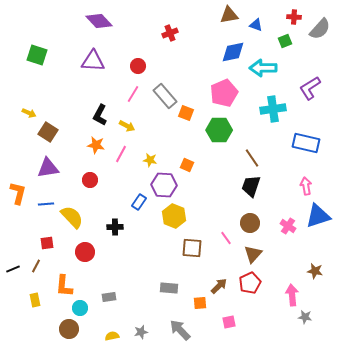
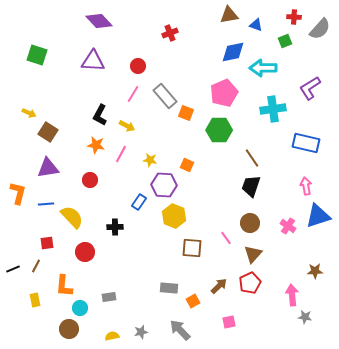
brown star at (315, 271): rotated 14 degrees counterclockwise
orange square at (200, 303): moved 7 px left, 2 px up; rotated 24 degrees counterclockwise
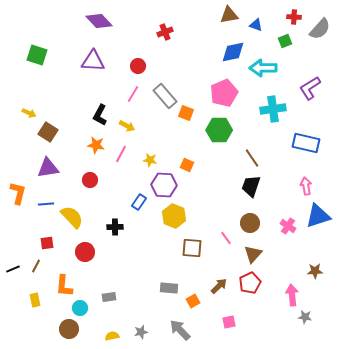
red cross at (170, 33): moved 5 px left, 1 px up
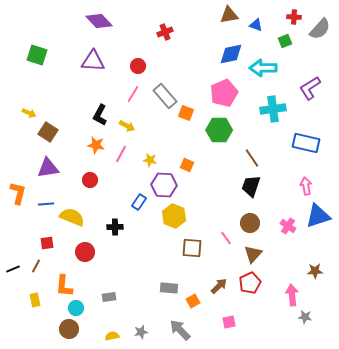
blue diamond at (233, 52): moved 2 px left, 2 px down
yellow semicircle at (72, 217): rotated 25 degrees counterclockwise
cyan circle at (80, 308): moved 4 px left
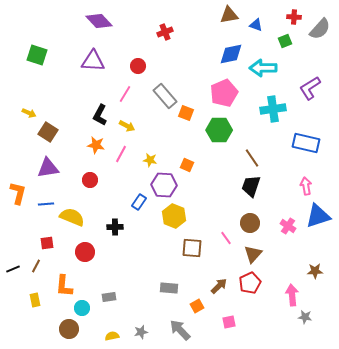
pink line at (133, 94): moved 8 px left
orange square at (193, 301): moved 4 px right, 5 px down
cyan circle at (76, 308): moved 6 px right
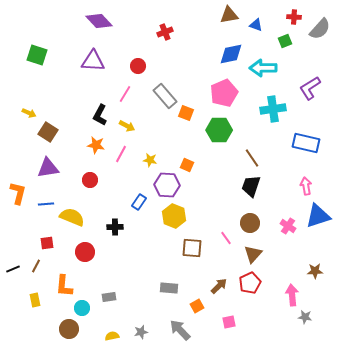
purple hexagon at (164, 185): moved 3 px right
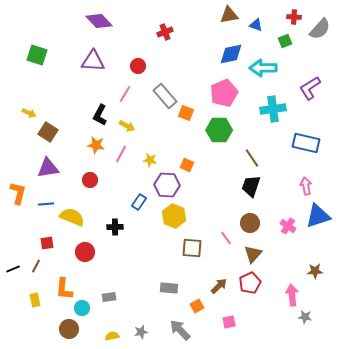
orange L-shape at (64, 286): moved 3 px down
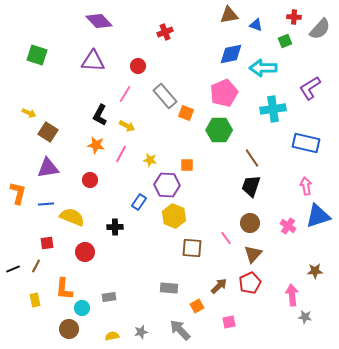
orange square at (187, 165): rotated 24 degrees counterclockwise
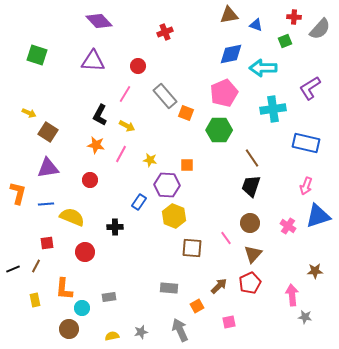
pink arrow at (306, 186): rotated 150 degrees counterclockwise
gray arrow at (180, 330): rotated 20 degrees clockwise
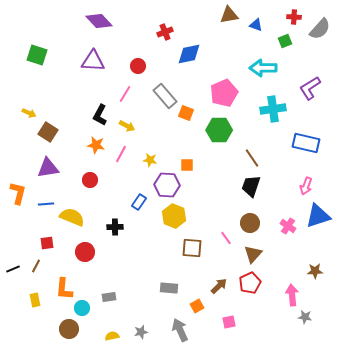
blue diamond at (231, 54): moved 42 px left
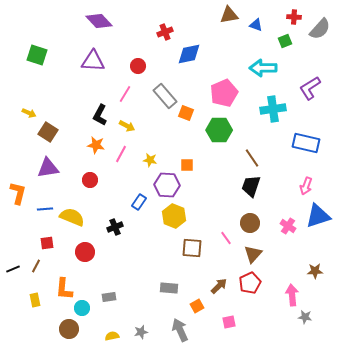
blue line at (46, 204): moved 1 px left, 5 px down
black cross at (115, 227): rotated 21 degrees counterclockwise
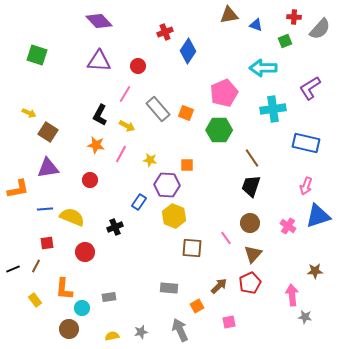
blue diamond at (189, 54): moved 1 px left, 3 px up; rotated 45 degrees counterclockwise
purple triangle at (93, 61): moved 6 px right
gray rectangle at (165, 96): moved 7 px left, 13 px down
orange L-shape at (18, 193): moved 4 px up; rotated 65 degrees clockwise
yellow rectangle at (35, 300): rotated 24 degrees counterclockwise
